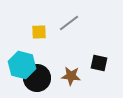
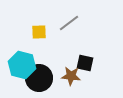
black square: moved 14 px left
black circle: moved 2 px right
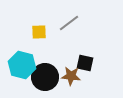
black circle: moved 6 px right, 1 px up
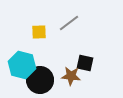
black circle: moved 5 px left, 3 px down
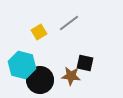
yellow square: rotated 28 degrees counterclockwise
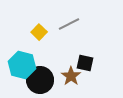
gray line: moved 1 px down; rotated 10 degrees clockwise
yellow square: rotated 14 degrees counterclockwise
brown star: rotated 30 degrees clockwise
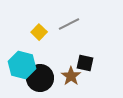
black circle: moved 2 px up
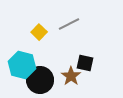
black circle: moved 2 px down
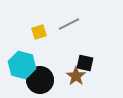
yellow square: rotated 28 degrees clockwise
brown star: moved 5 px right
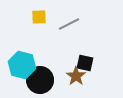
yellow square: moved 15 px up; rotated 14 degrees clockwise
